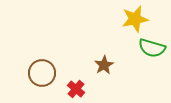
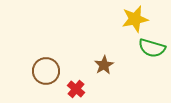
brown circle: moved 4 px right, 2 px up
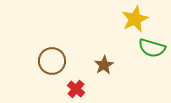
yellow star: rotated 12 degrees counterclockwise
brown circle: moved 6 px right, 10 px up
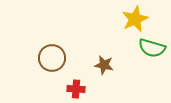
brown circle: moved 3 px up
brown star: rotated 30 degrees counterclockwise
red cross: rotated 36 degrees counterclockwise
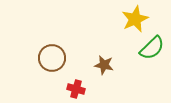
green semicircle: rotated 60 degrees counterclockwise
red cross: rotated 12 degrees clockwise
